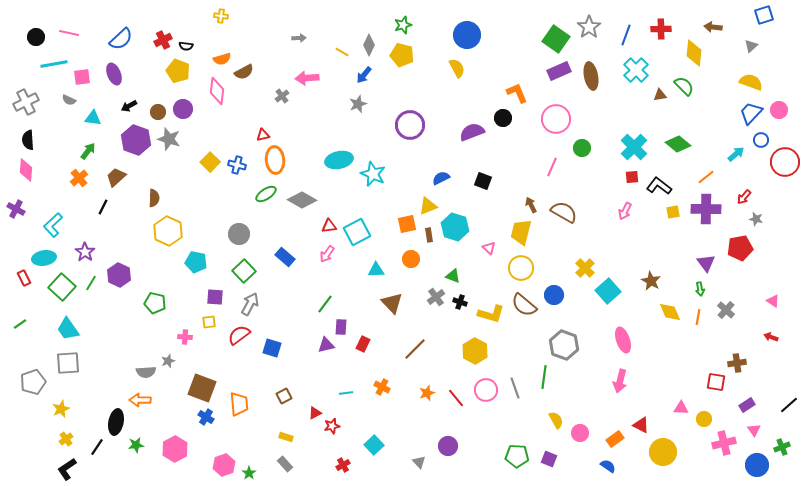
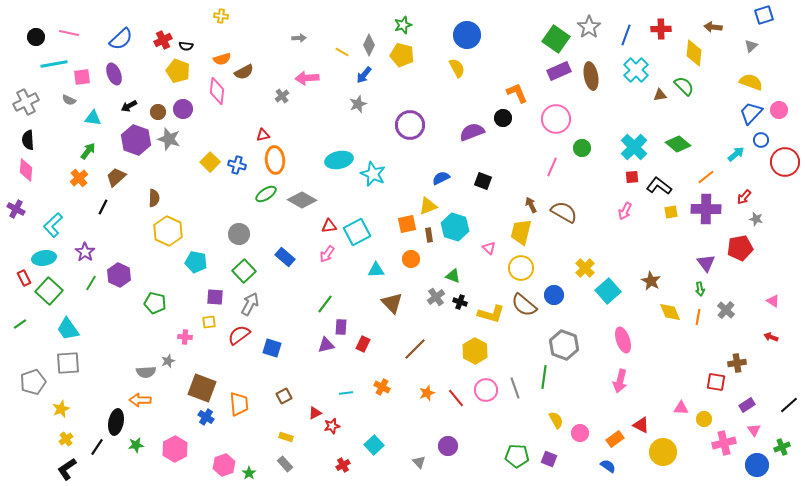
yellow square at (673, 212): moved 2 px left
green square at (62, 287): moved 13 px left, 4 px down
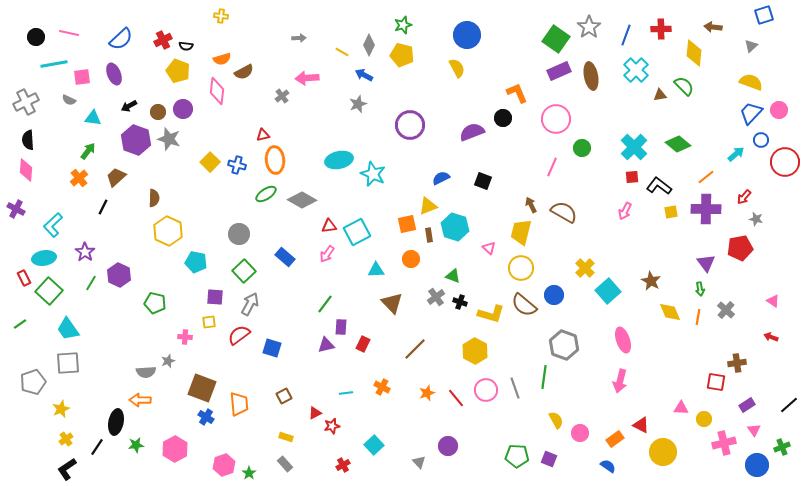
blue arrow at (364, 75): rotated 78 degrees clockwise
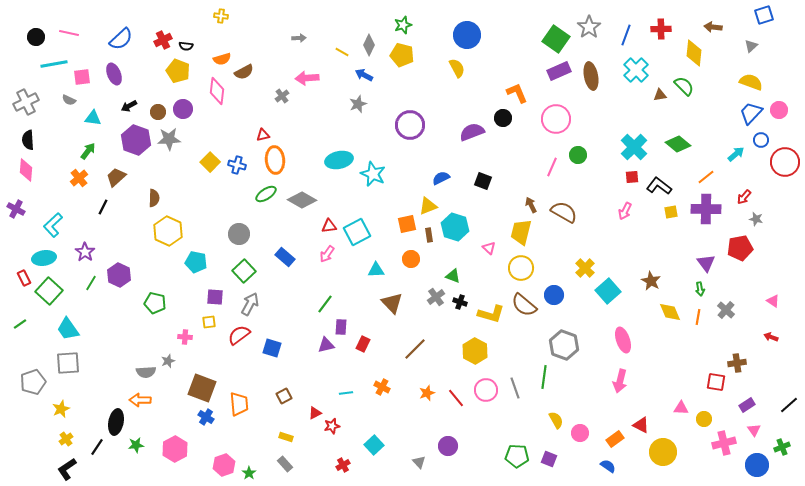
gray star at (169, 139): rotated 20 degrees counterclockwise
green circle at (582, 148): moved 4 px left, 7 px down
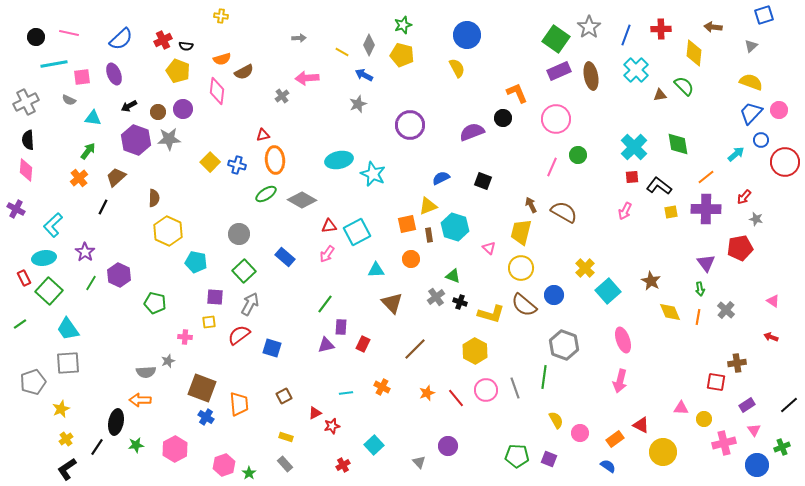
green diamond at (678, 144): rotated 40 degrees clockwise
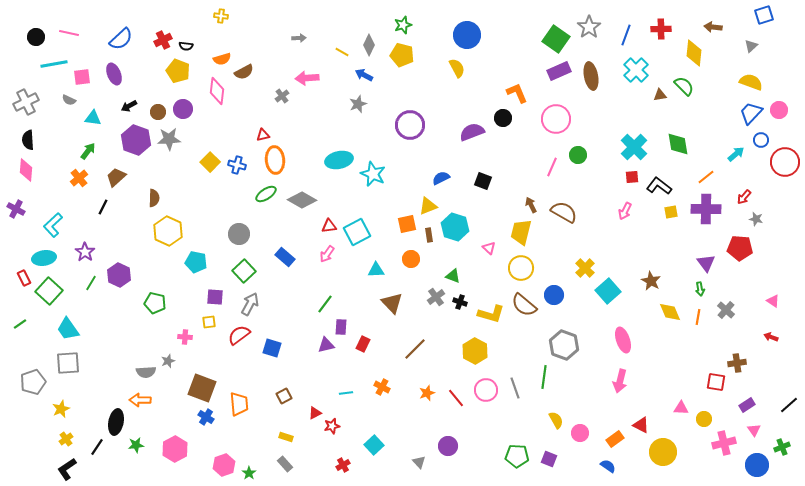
red pentagon at (740, 248): rotated 15 degrees clockwise
